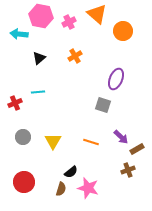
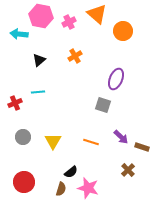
black triangle: moved 2 px down
brown rectangle: moved 5 px right, 2 px up; rotated 48 degrees clockwise
brown cross: rotated 24 degrees counterclockwise
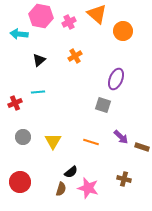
brown cross: moved 4 px left, 9 px down; rotated 32 degrees counterclockwise
red circle: moved 4 px left
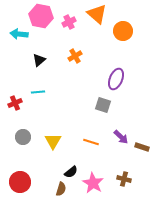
pink star: moved 5 px right, 5 px up; rotated 15 degrees clockwise
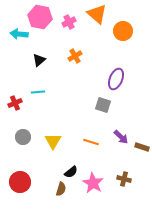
pink hexagon: moved 1 px left, 1 px down
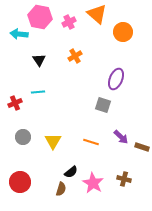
orange circle: moved 1 px down
black triangle: rotated 24 degrees counterclockwise
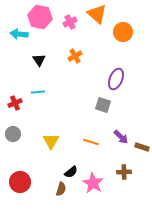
pink cross: moved 1 px right
gray circle: moved 10 px left, 3 px up
yellow triangle: moved 2 px left
brown cross: moved 7 px up; rotated 16 degrees counterclockwise
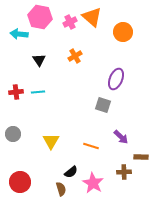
orange triangle: moved 5 px left, 3 px down
red cross: moved 1 px right, 11 px up; rotated 16 degrees clockwise
orange line: moved 4 px down
brown rectangle: moved 1 px left, 10 px down; rotated 16 degrees counterclockwise
brown semicircle: rotated 32 degrees counterclockwise
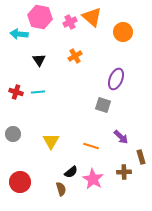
red cross: rotated 24 degrees clockwise
brown rectangle: rotated 72 degrees clockwise
pink star: moved 4 px up
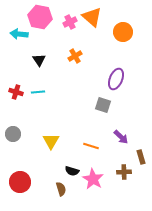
black semicircle: moved 1 px right, 1 px up; rotated 56 degrees clockwise
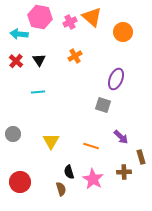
red cross: moved 31 px up; rotated 24 degrees clockwise
black semicircle: moved 3 px left, 1 px down; rotated 56 degrees clockwise
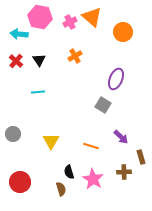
gray square: rotated 14 degrees clockwise
